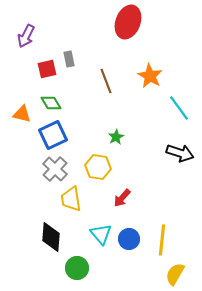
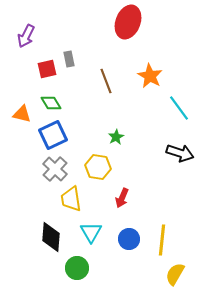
red arrow: rotated 18 degrees counterclockwise
cyan triangle: moved 10 px left, 2 px up; rotated 10 degrees clockwise
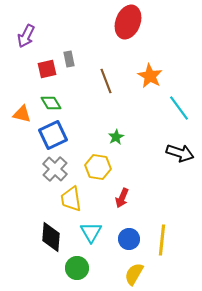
yellow semicircle: moved 41 px left
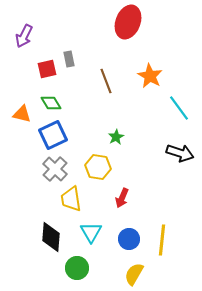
purple arrow: moved 2 px left
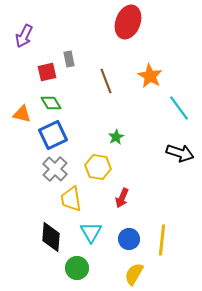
red square: moved 3 px down
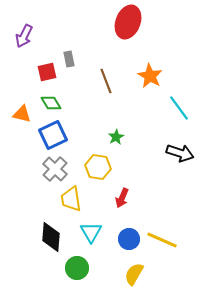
yellow line: rotated 72 degrees counterclockwise
